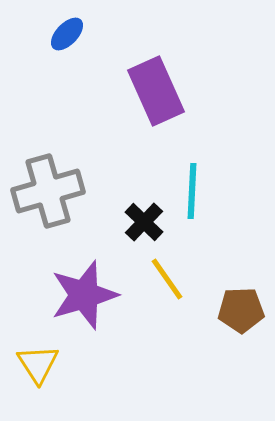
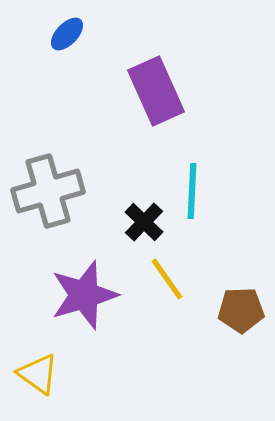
yellow triangle: moved 10 px down; rotated 21 degrees counterclockwise
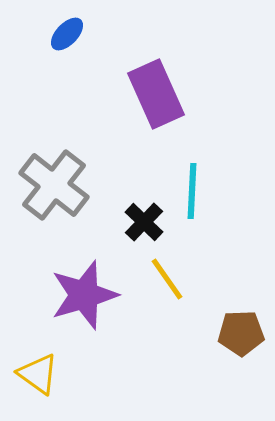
purple rectangle: moved 3 px down
gray cross: moved 6 px right, 6 px up; rotated 36 degrees counterclockwise
brown pentagon: moved 23 px down
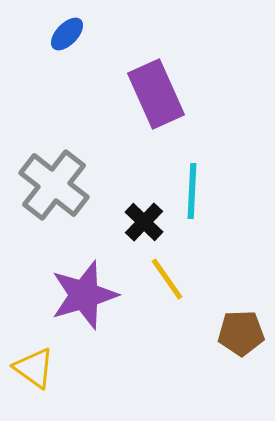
yellow triangle: moved 4 px left, 6 px up
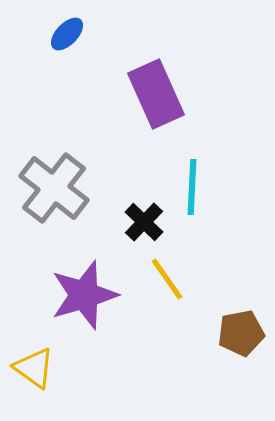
gray cross: moved 3 px down
cyan line: moved 4 px up
brown pentagon: rotated 9 degrees counterclockwise
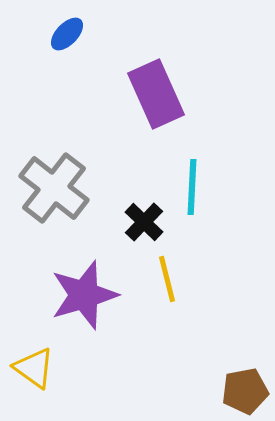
yellow line: rotated 21 degrees clockwise
brown pentagon: moved 4 px right, 58 px down
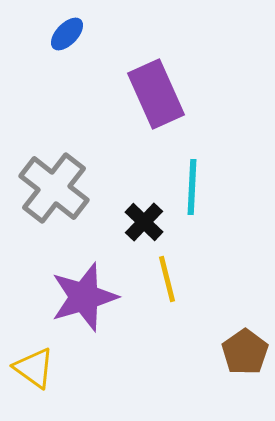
purple star: moved 2 px down
brown pentagon: moved 39 px up; rotated 24 degrees counterclockwise
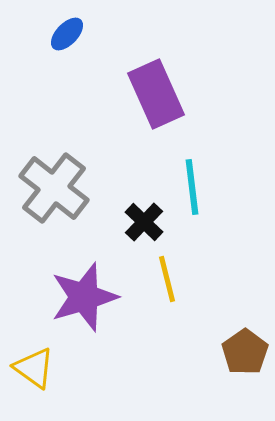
cyan line: rotated 10 degrees counterclockwise
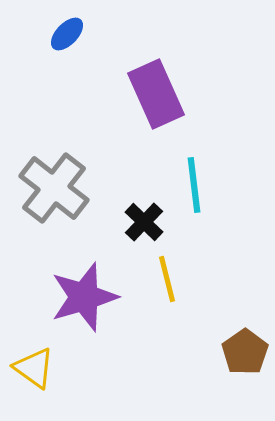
cyan line: moved 2 px right, 2 px up
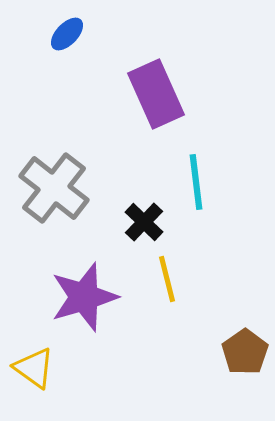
cyan line: moved 2 px right, 3 px up
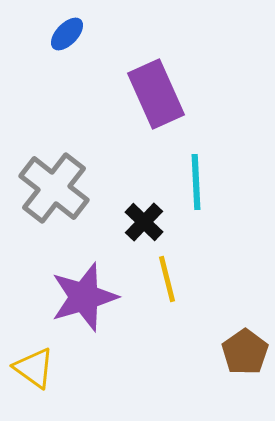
cyan line: rotated 4 degrees clockwise
